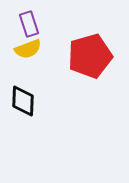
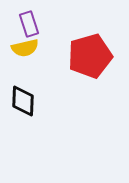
yellow semicircle: moved 3 px left, 1 px up; rotated 8 degrees clockwise
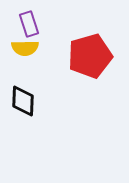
yellow semicircle: rotated 12 degrees clockwise
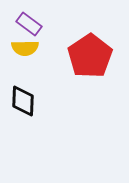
purple rectangle: rotated 35 degrees counterclockwise
red pentagon: rotated 18 degrees counterclockwise
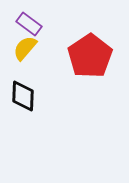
yellow semicircle: rotated 132 degrees clockwise
black diamond: moved 5 px up
